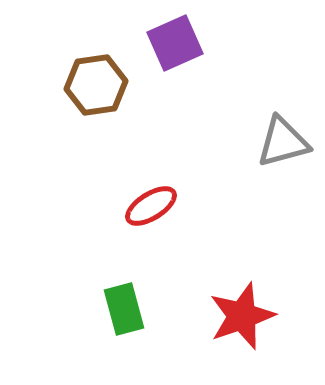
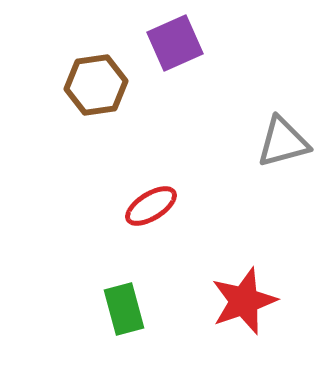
red star: moved 2 px right, 15 px up
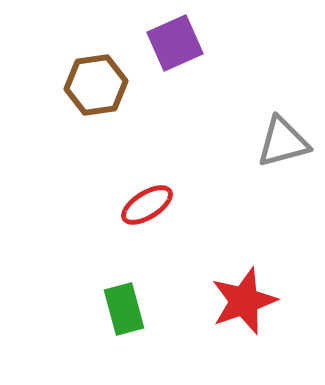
red ellipse: moved 4 px left, 1 px up
